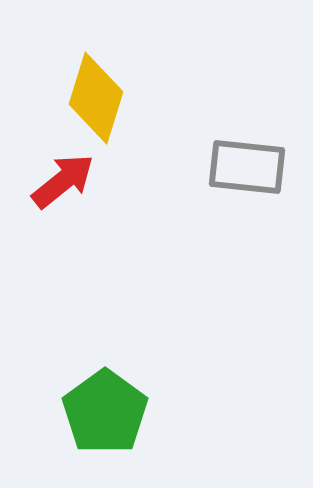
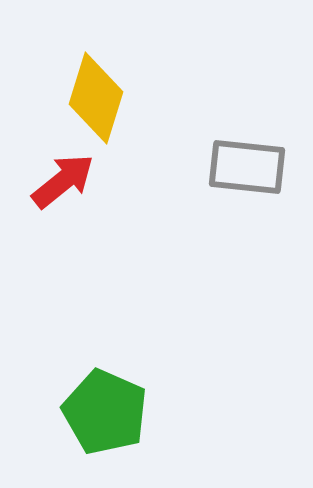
green pentagon: rotated 12 degrees counterclockwise
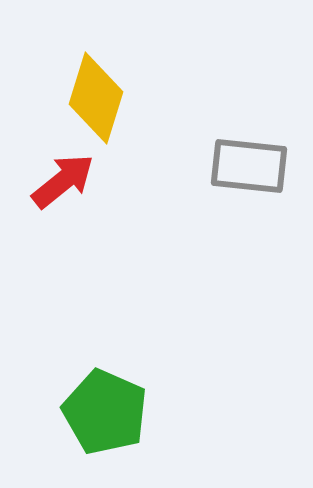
gray rectangle: moved 2 px right, 1 px up
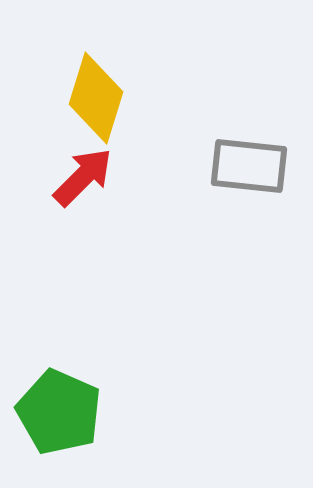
red arrow: moved 20 px right, 4 px up; rotated 6 degrees counterclockwise
green pentagon: moved 46 px left
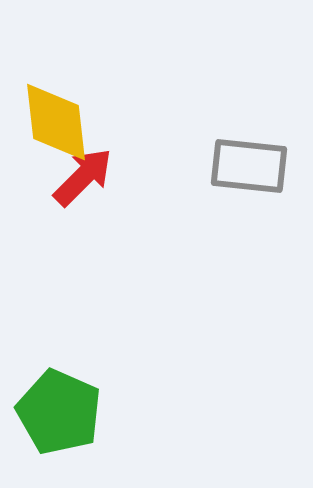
yellow diamond: moved 40 px left, 24 px down; rotated 24 degrees counterclockwise
